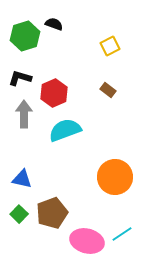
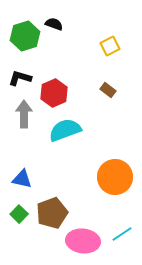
pink ellipse: moved 4 px left; rotated 8 degrees counterclockwise
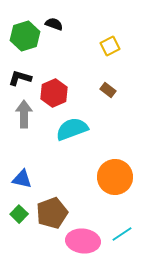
cyan semicircle: moved 7 px right, 1 px up
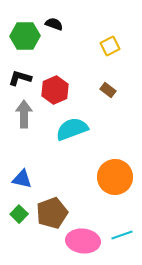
green hexagon: rotated 16 degrees clockwise
red hexagon: moved 1 px right, 3 px up
cyan line: moved 1 px down; rotated 15 degrees clockwise
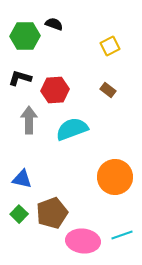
red hexagon: rotated 20 degrees clockwise
gray arrow: moved 5 px right, 6 px down
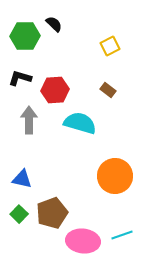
black semicircle: rotated 24 degrees clockwise
cyan semicircle: moved 8 px right, 6 px up; rotated 36 degrees clockwise
orange circle: moved 1 px up
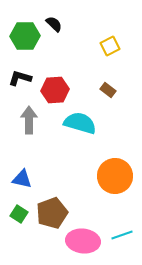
green square: rotated 12 degrees counterclockwise
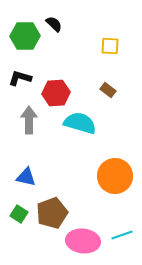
yellow square: rotated 30 degrees clockwise
red hexagon: moved 1 px right, 3 px down
blue triangle: moved 4 px right, 2 px up
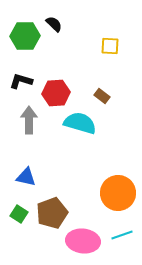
black L-shape: moved 1 px right, 3 px down
brown rectangle: moved 6 px left, 6 px down
orange circle: moved 3 px right, 17 px down
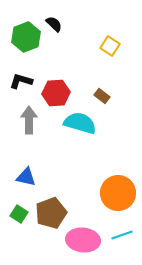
green hexagon: moved 1 px right, 1 px down; rotated 20 degrees counterclockwise
yellow square: rotated 30 degrees clockwise
brown pentagon: moved 1 px left
pink ellipse: moved 1 px up
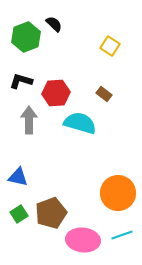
brown rectangle: moved 2 px right, 2 px up
blue triangle: moved 8 px left
green square: rotated 24 degrees clockwise
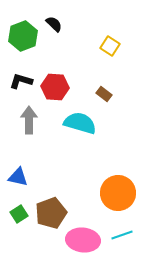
green hexagon: moved 3 px left, 1 px up
red hexagon: moved 1 px left, 6 px up; rotated 8 degrees clockwise
